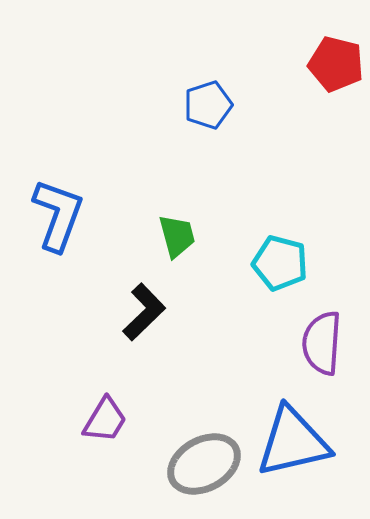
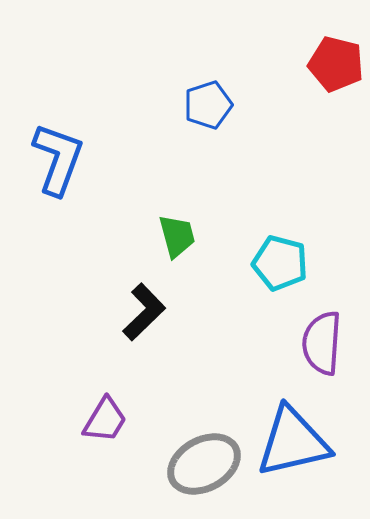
blue L-shape: moved 56 px up
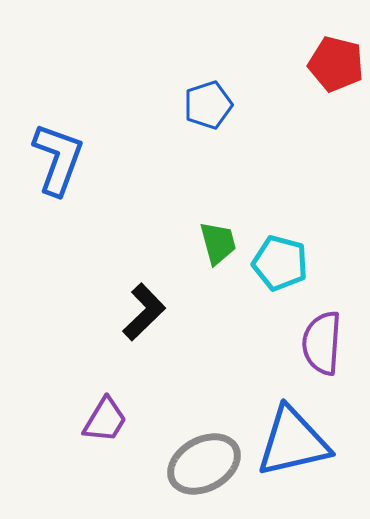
green trapezoid: moved 41 px right, 7 px down
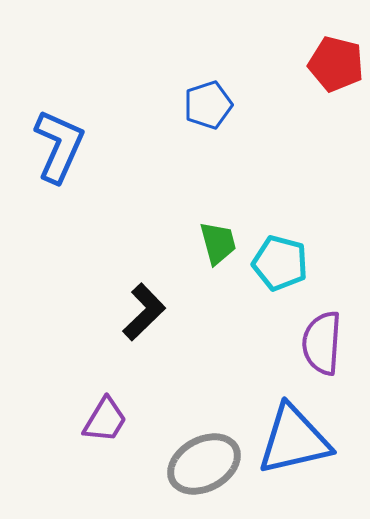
blue L-shape: moved 1 px right, 13 px up; rotated 4 degrees clockwise
blue triangle: moved 1 px right, 2 px up
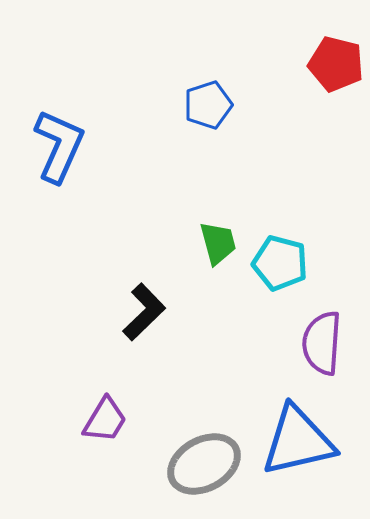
blue triangle: moved 4 px right, 1 px down
